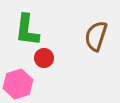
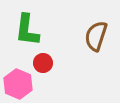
red circle: moved 1 px left, 5 px down
pink hexagon: rotated 20 degrees counterclockwise
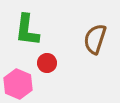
brown semicircle: moved 1 px left, 3 px down
red circle: moved 4 px right
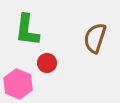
brown semicircle: moved 1 px up
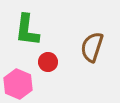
brown semicircle: moved 3 px left, 9 px down
red circle: moved 1 px right, 1 px up
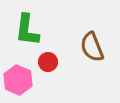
brown semicircle: rotated 40 degrees counterclockwise
pink hexagon: moved 4 px up
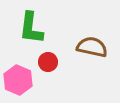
green L-shape: moved 4 px right, 2 px up
brown semicircle: rotated 124 degrees clockwise
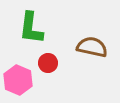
red circle: moved 1 px down
